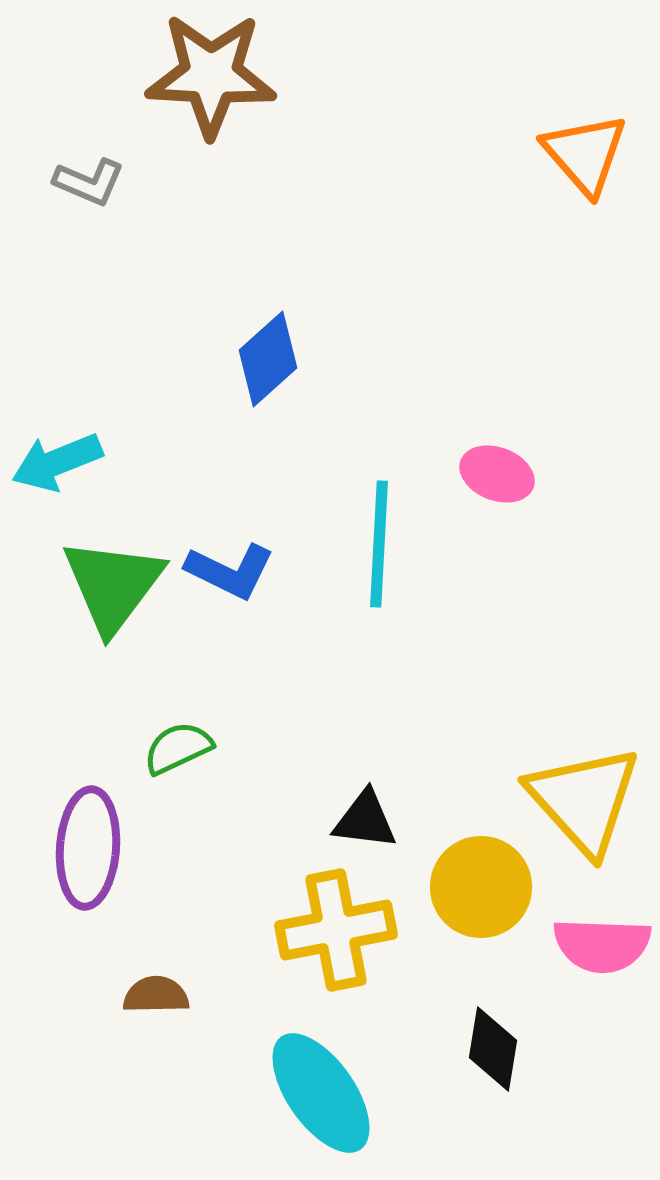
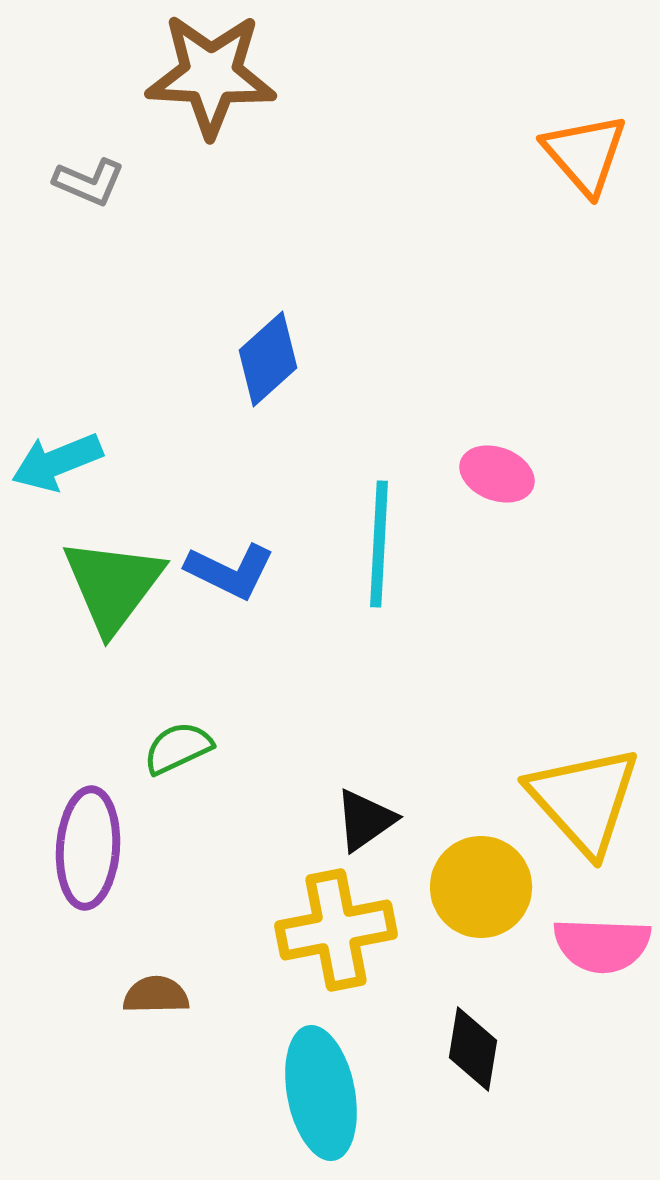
black triangle: rotated 42 degrees counterclockwise
black diamond: moved 20 px left
cyan ellipse: rotated 24 degrees clockwise
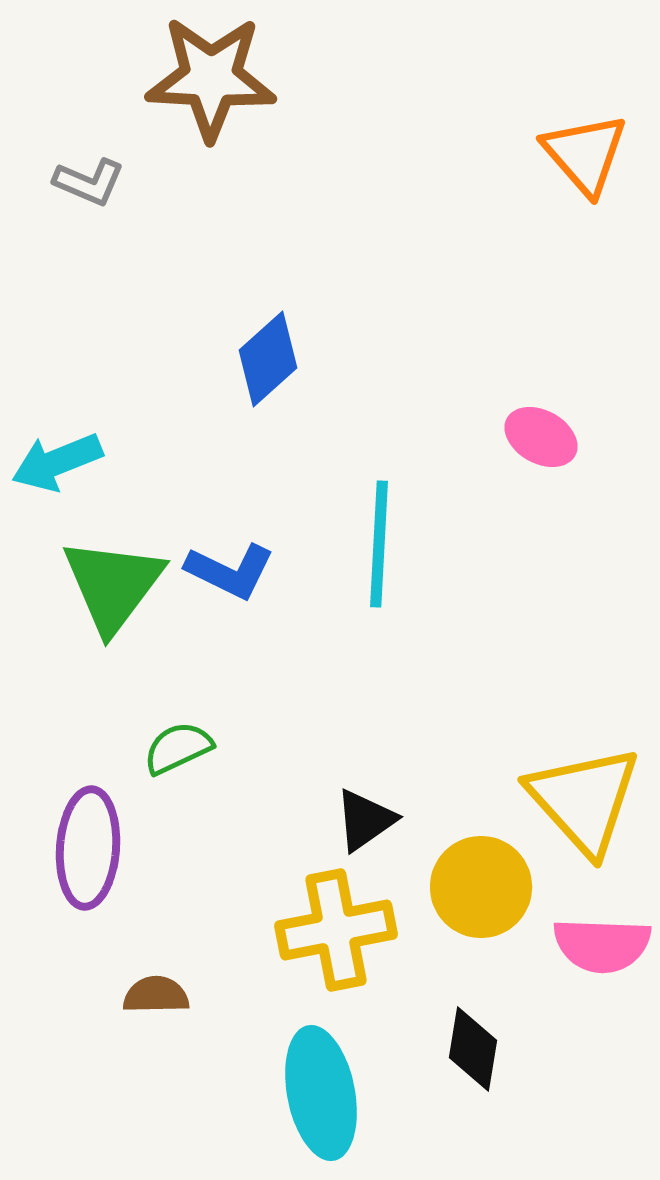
brown star: moved 3 px down
pink ellipse: moved 44 px right, 37 px up; rotated 8 degrees clockwise
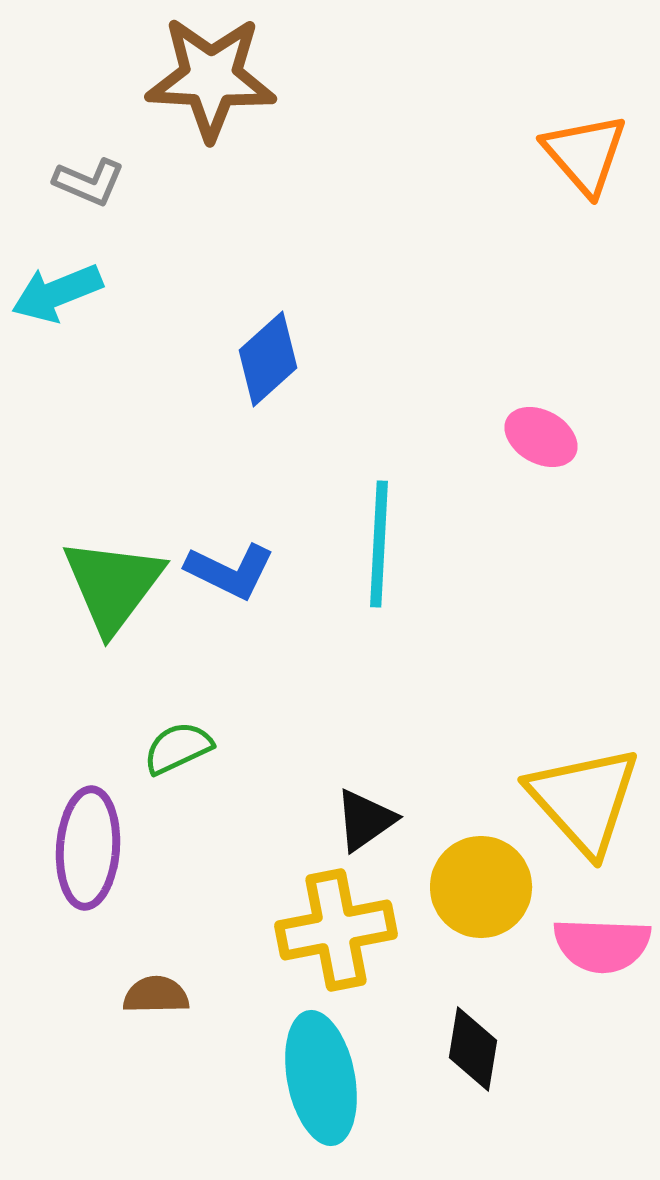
cyan arrow: moved 169 px up
cyan ellipse: moved 15 px up
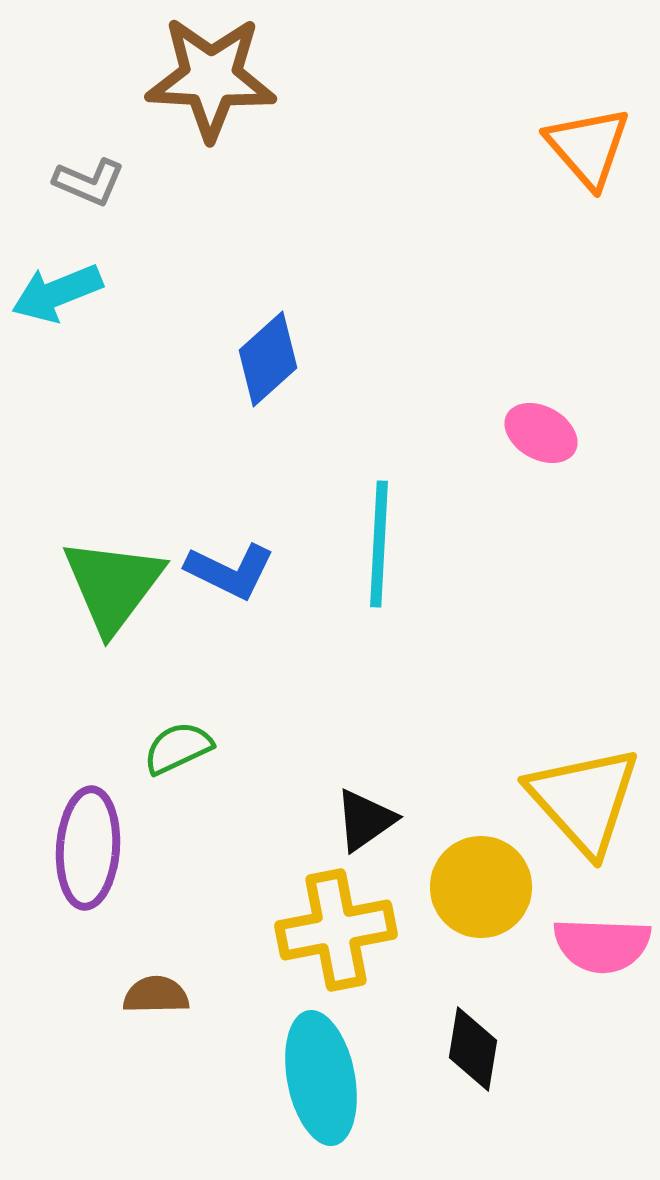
orange triangle: moved 3 px right, 7 px up
pink ellipse: moved 4 px up
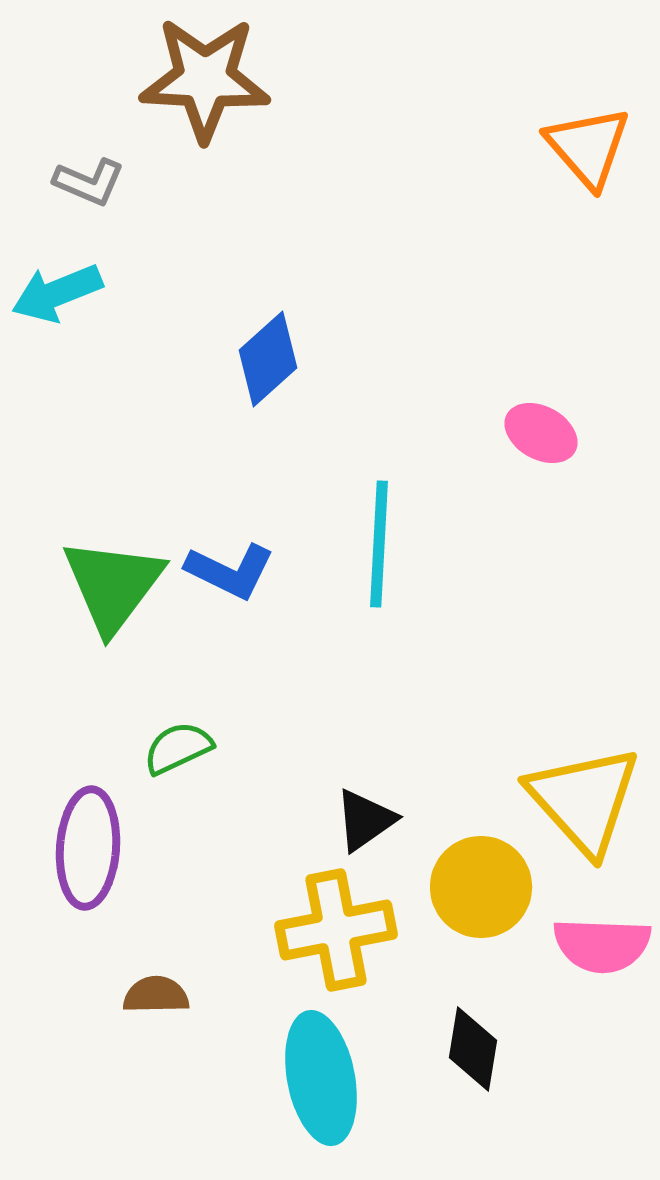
brown star: moved 6 px left, 1 px down
